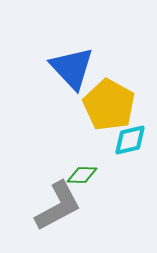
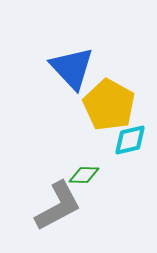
green diamond: moved 2 px right
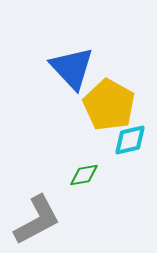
green diamond: rotated 12 degrees counterclockwise
gray L-shape: moved 21 px left, 14 px down
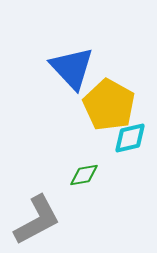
cyan diamond: moved 2 px up
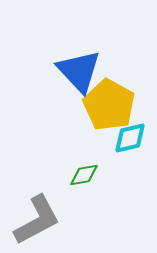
blue triangle: moved 7 px right, 3 px down
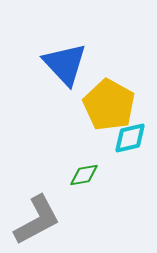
blue triangle: moved 14 px left, 7 px up
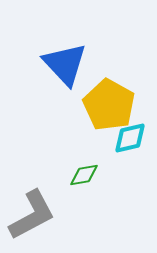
gray L-shape: moved 5 px left, 5 px up
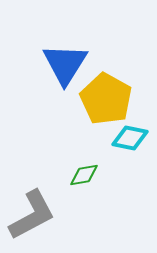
blue triangle: rotated 15 degrees clockwise
yellow pentagon: moved 3 px left, 6 px up
cyan diamond: rotated 24 degrees clockwise
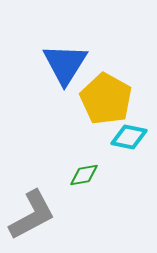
cyan diamond: moved 1 px left, 1 px up
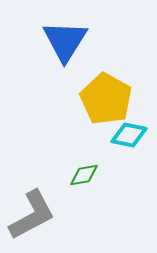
blue triangle: moved 23 px up
cyan diamond: moved 2 px up
